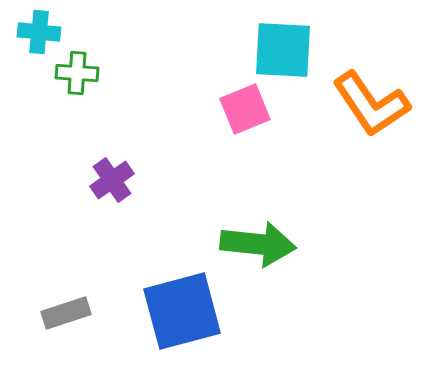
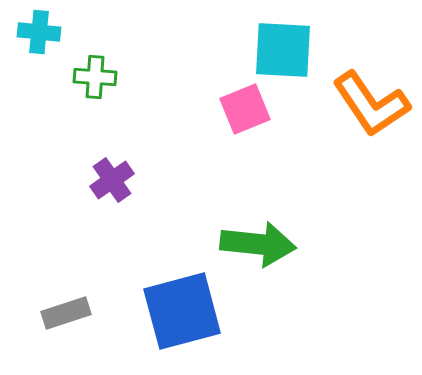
green cross: moved 18 px right, 4 px down
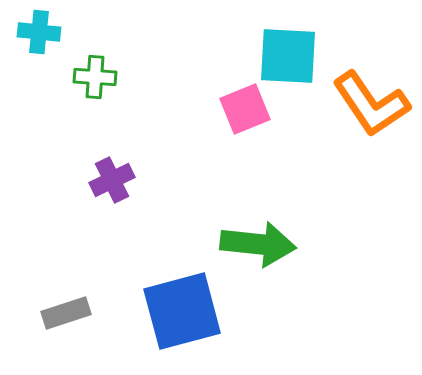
cyan square: moved 5 px right, 6 px down
purple cross: rotated 9 degrees clockwise
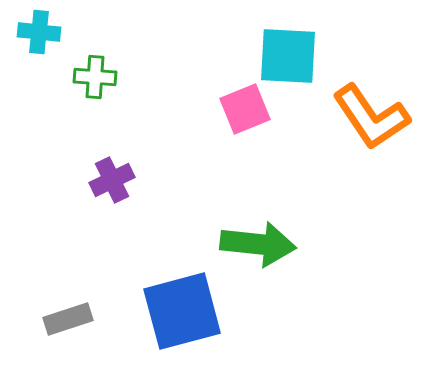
orange L-shape: moved 13 px down
gray rectangle: moved 2 px right, 6 px down
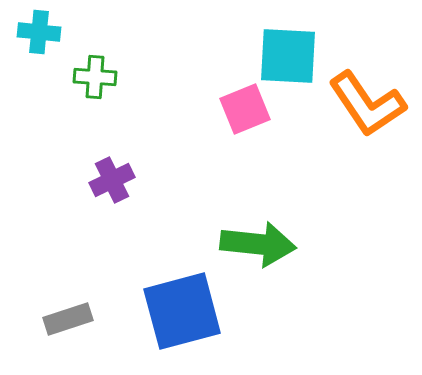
orange L-shape: moved 4 px left, 13 px up
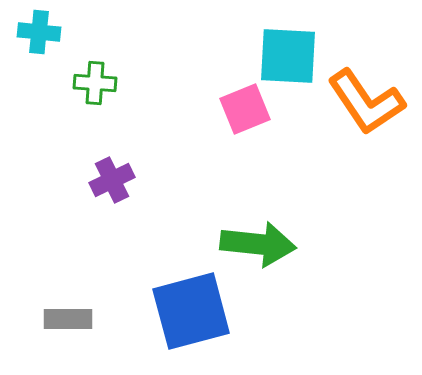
green cross: moved 6 px down
orange L-shape: moved 1 px left, 2 px up
blue square: moved 9 px right
gray rectangle: rotated 18 degrees clockwise
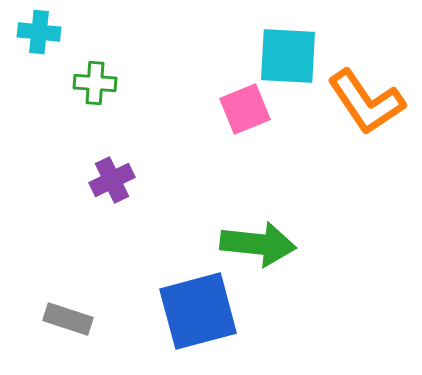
blue square: moved 7 px right
gray rectangle: rotated 18 degrees clockwise
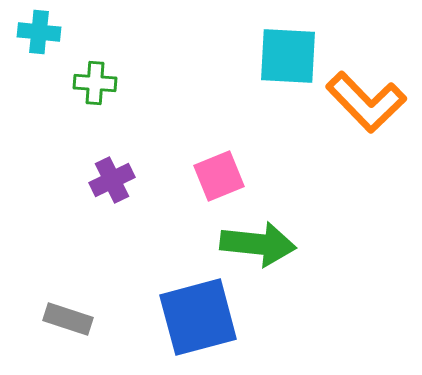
orange L-shape: rotated 10 degrees counterclockwise
pink square: moved 26 px left, 67 px down
blue square: moved 6 px down
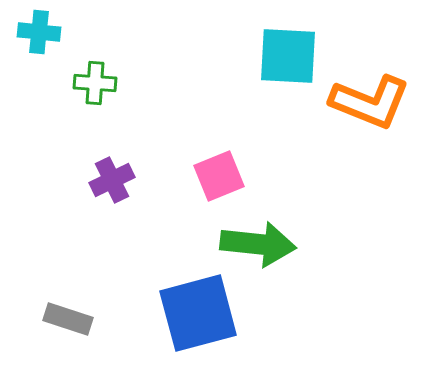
orange L-shape: moved 4 px right; rotated 24 degrees counterclockwise
blue square: moved 4 px up
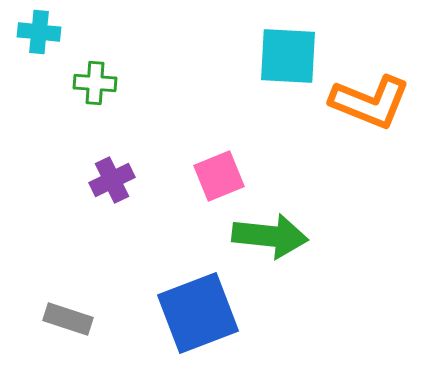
green arrow: moved 12 px right, 8 px up
blue square: rotated 6 degrees counterclockwise
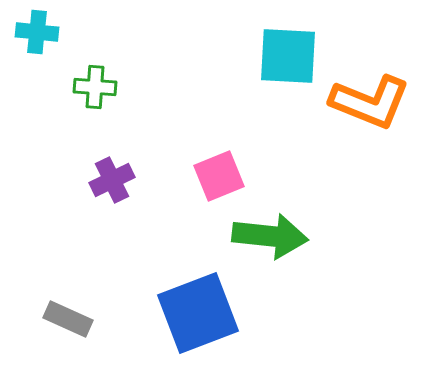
cyan cross: moved 2 px left
green cross: moved 4 px down
gray rectangle: rotated 6 degrees clockwise
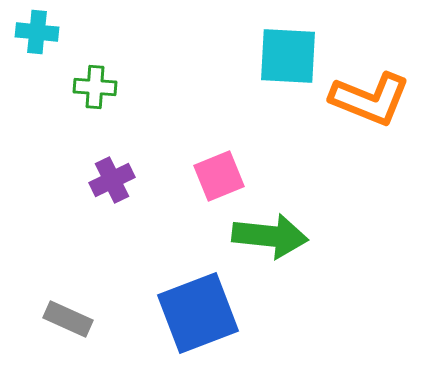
orange L-shape: moved 3 px up
